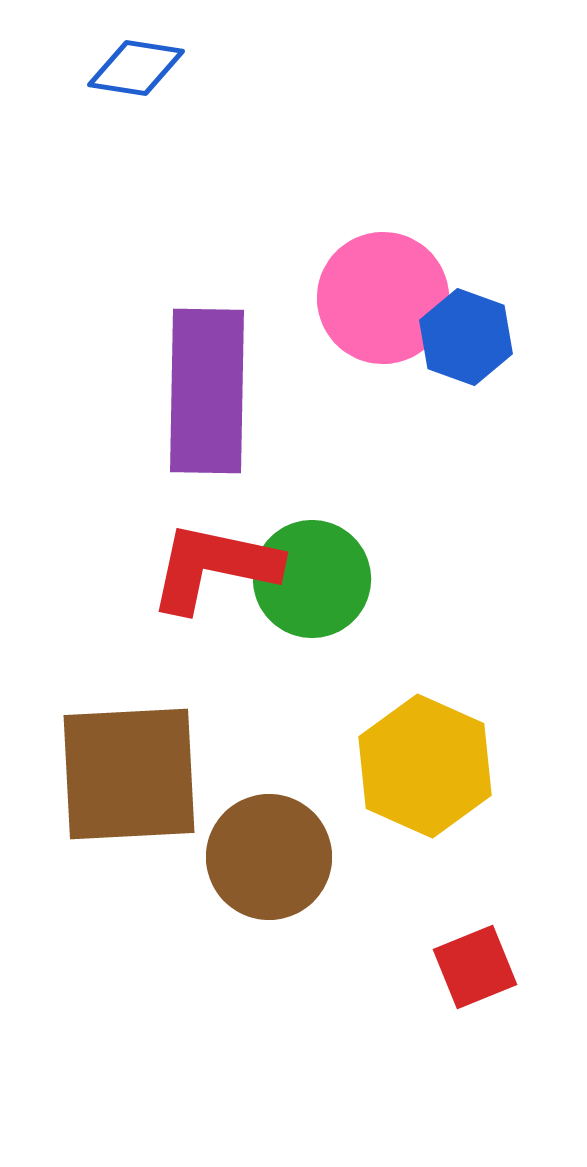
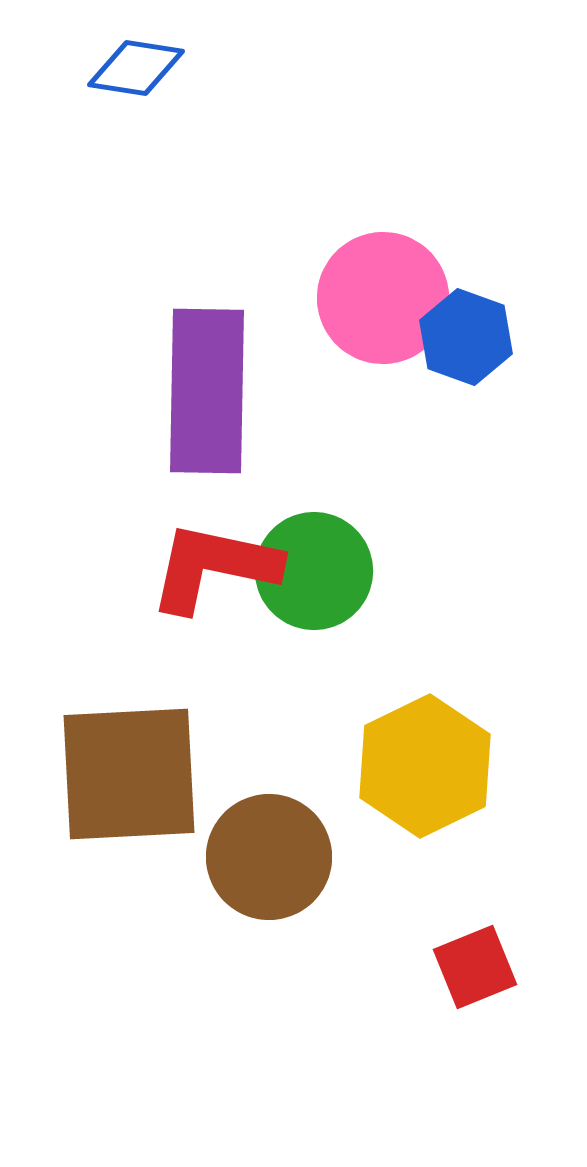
green circle: moved 2 px right, 8 px up
yellow hexagon: rotated 10 degrees clockwise
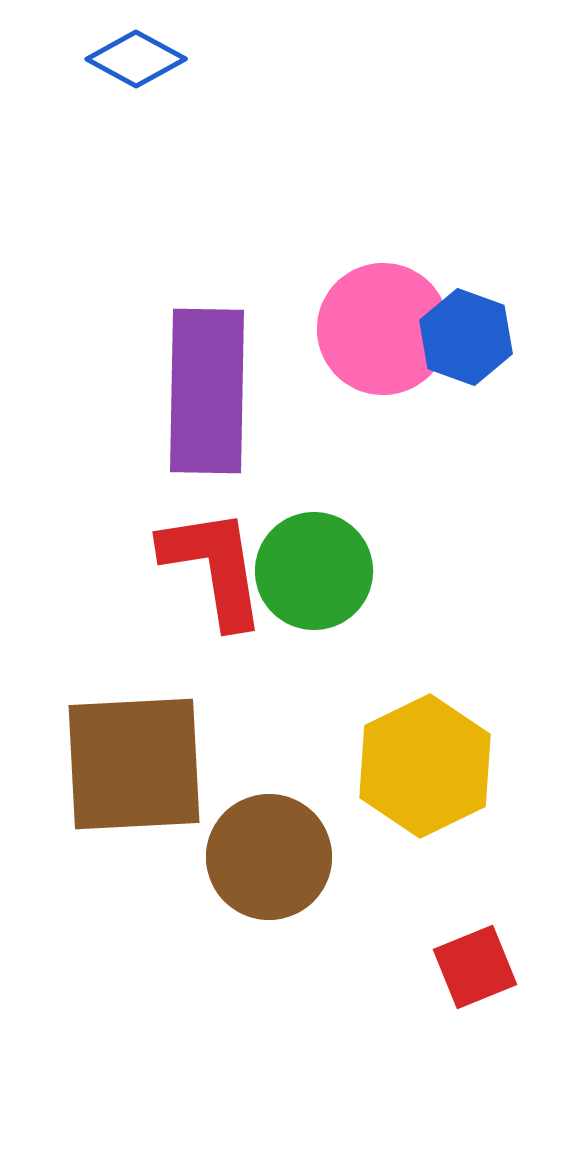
blue diamond: moved 9 px up; rotated 20 degrees clockwise
pink circle: moved 31 px down
red L-shape: rotated 69 degrees clockwise
brown square: moved 5 px right, 10 px up
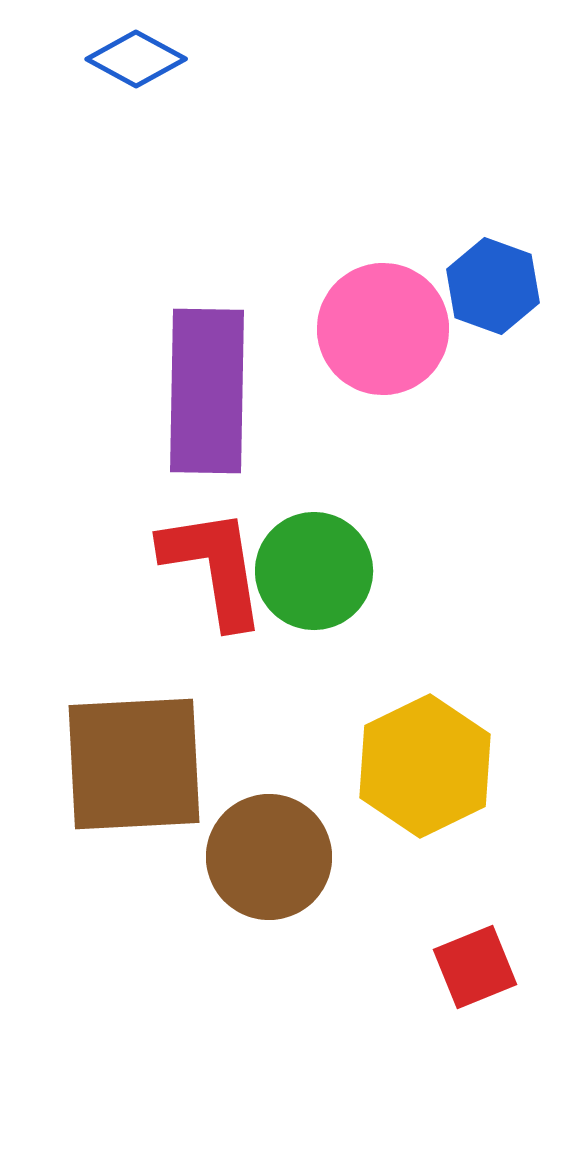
blue hexagon: moved 27 px right, 51 px up
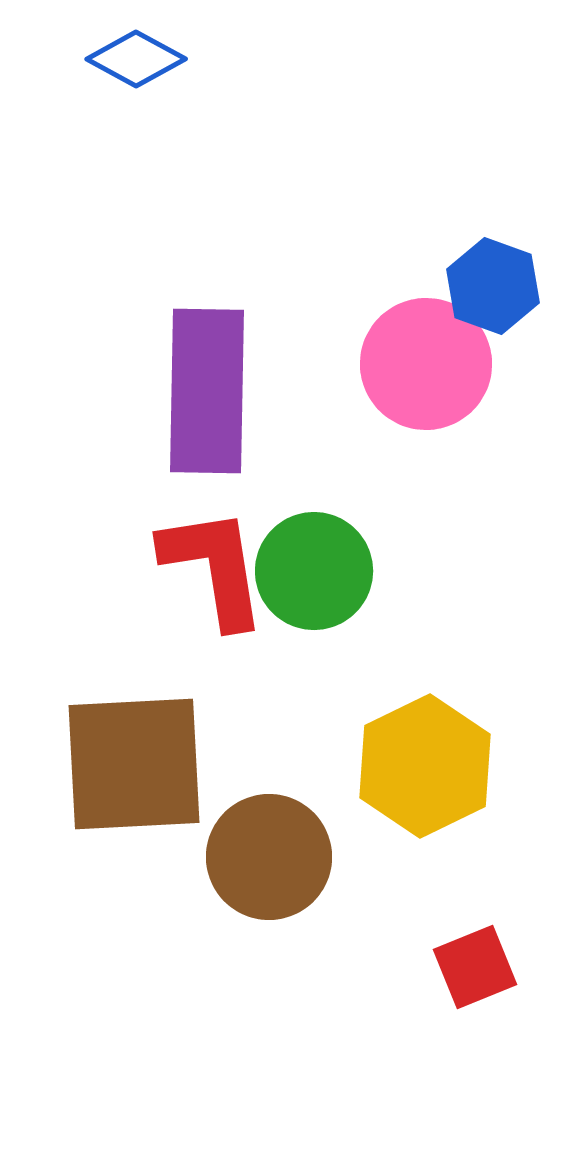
pink circle: moved 43 px right, 35 px down
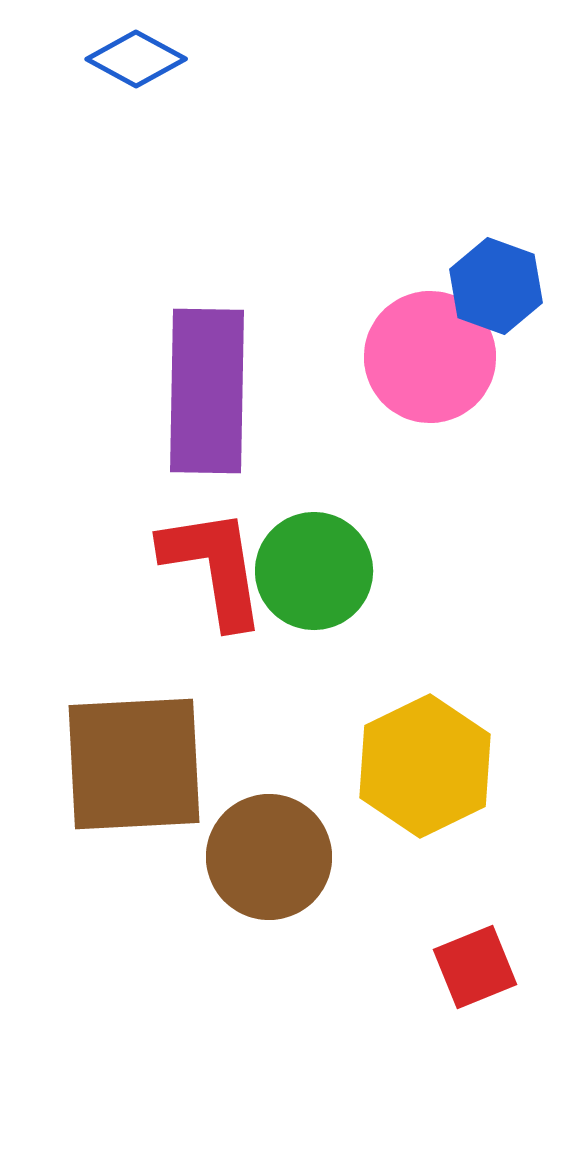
blue hexagon: moved 3 px right
pink circle: moved 4 px right, 7 px up
